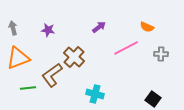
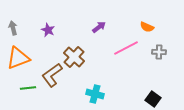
purple star: rotated 16 degrees clockwise
gray cross: moved 2 px left, 2 px up
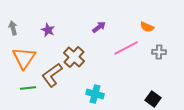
orange triangle: moved 6 px right; rotated 35 degrees counterclockwise
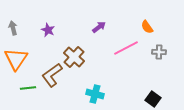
orange semicircle: rotated 32 degrees clockwise
orange triangle: moved 8 px left, 1 px down
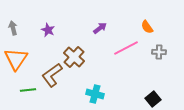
purple arrow: moved 1 px right, 1 px down
green line: moved 2 px down
black square: rotated 14 degrees clockwise
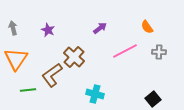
pink line: moved 1 px left, 3 px down
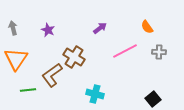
brown cross: rotated 10 degrees counterclockwise
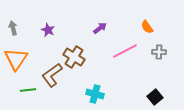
black square: moved 2 px right, 2 px up
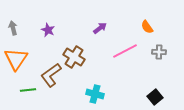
brown L-shape: moved 1 px left
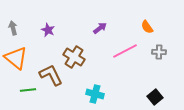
orange triangle: moved 1 px up; rotated 25 degrees counterclockwise
brown L-shape: rotated 100 degrees clockwise
